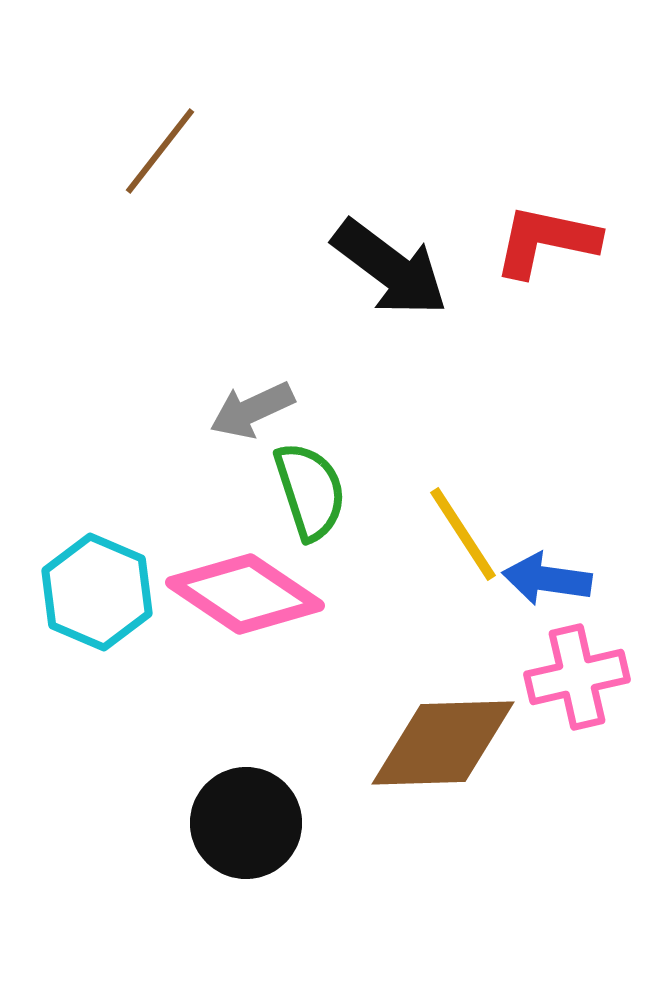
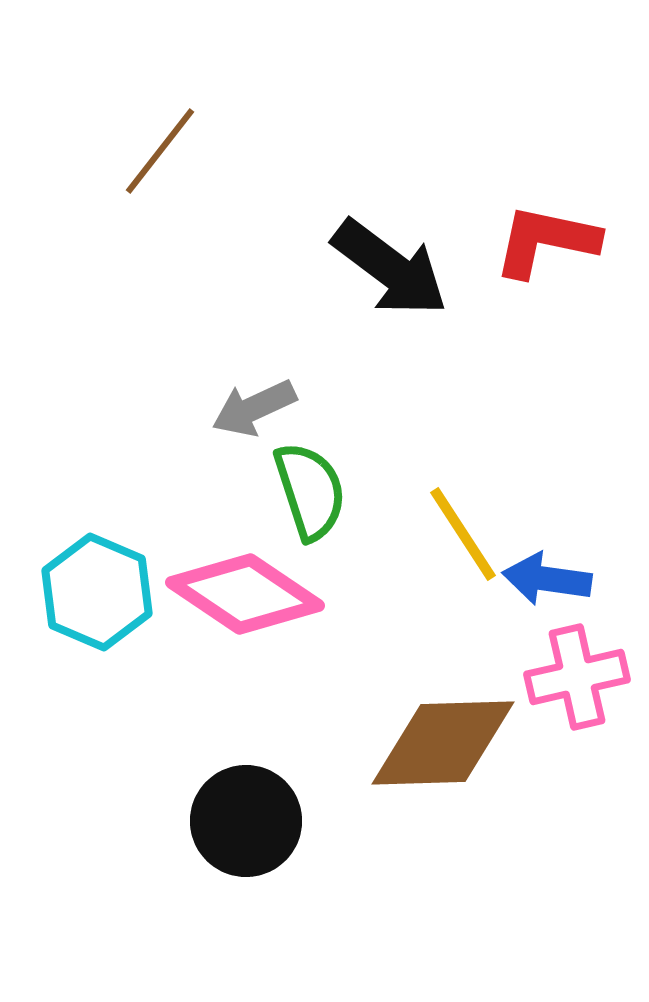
gray arrow: moved 2 px right, 2 px up
black circle: moved 2 px up
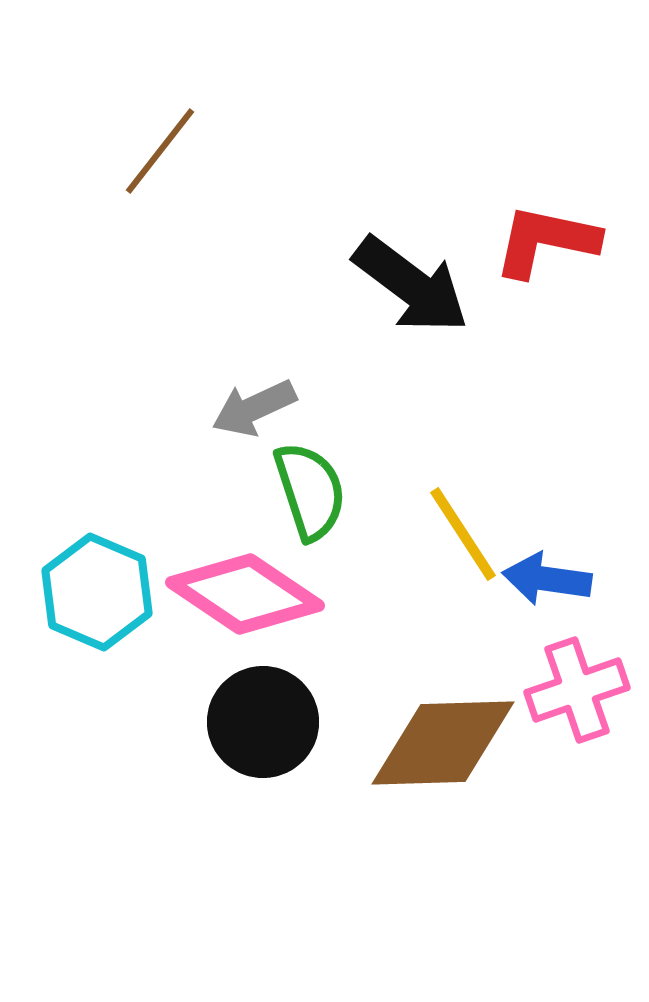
black arrow: moved 21 px right, 17 px down
pink cross: moved 13 px down; rotated 6 degrees counterclockwise
black circle: moved 17 px right, 99 px up
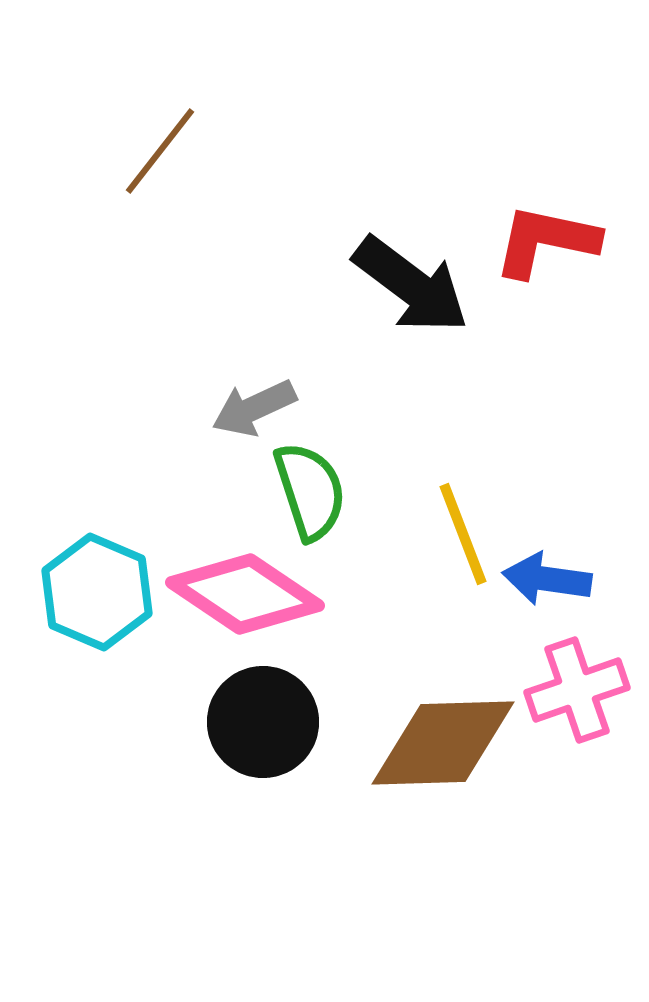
yellow line: rotated 12 degrees clockwise
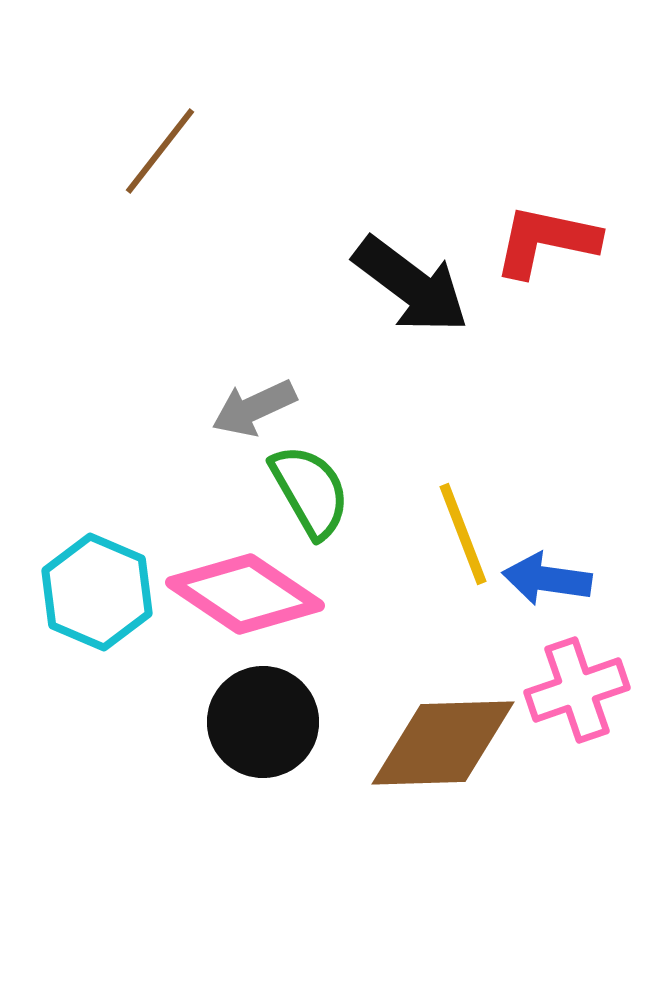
green semicircle: rotated 12 degrees counterclockwise
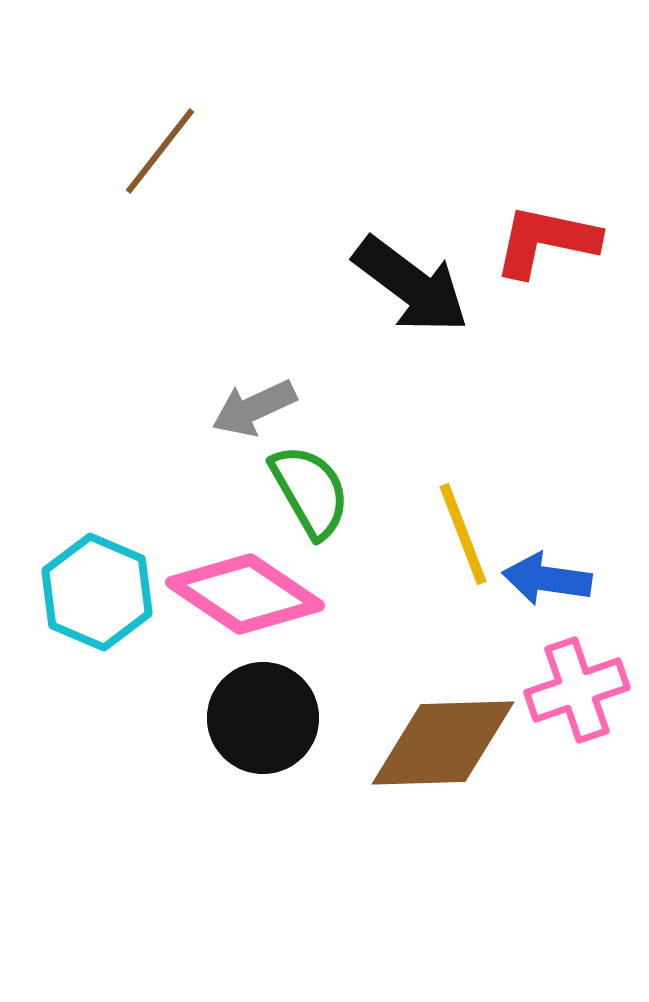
black circle: moved 4 px up
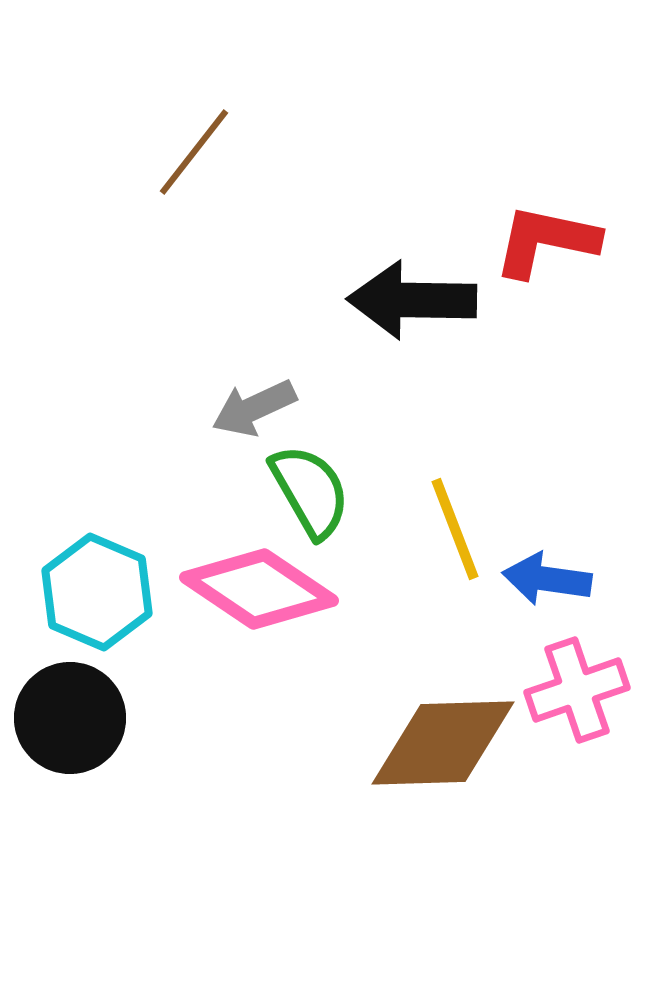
brown line: moved 34 px right, 1 px down
black arrow: moved 1 px right, 15 px down; rotated 144 degrees clockwise
yellow line: moved 8 px left, 5 px up
pink diamond: moved 14 px right, 5 px up
black circle: moved 193 px left
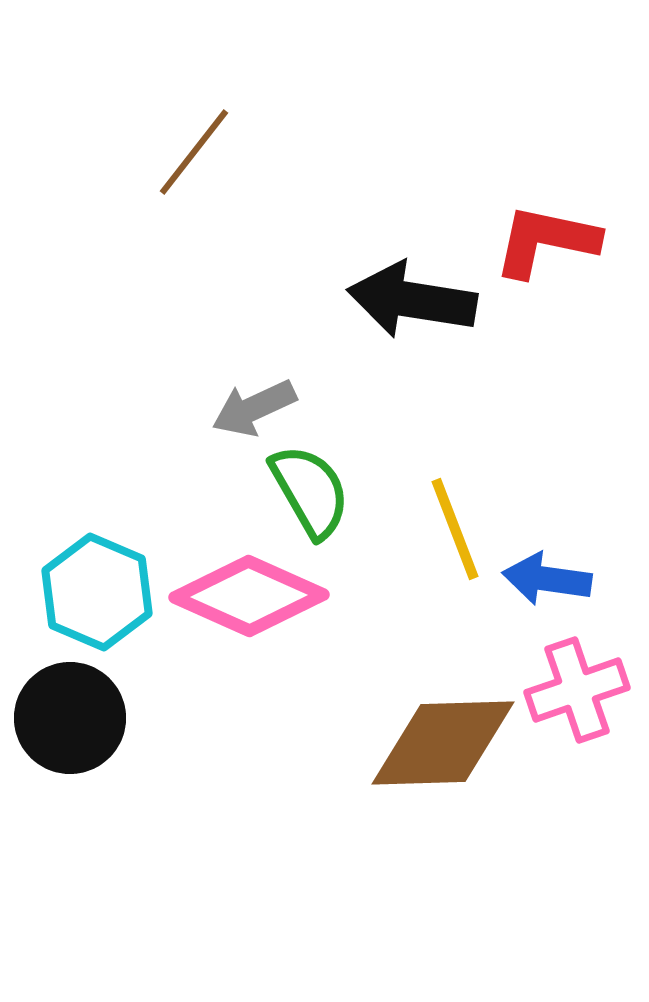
black arrow: rotated 8 degrees clockwise
pink diamond: moved 10 px left, 7 px down; rotated 10 degrees counterclockwise
